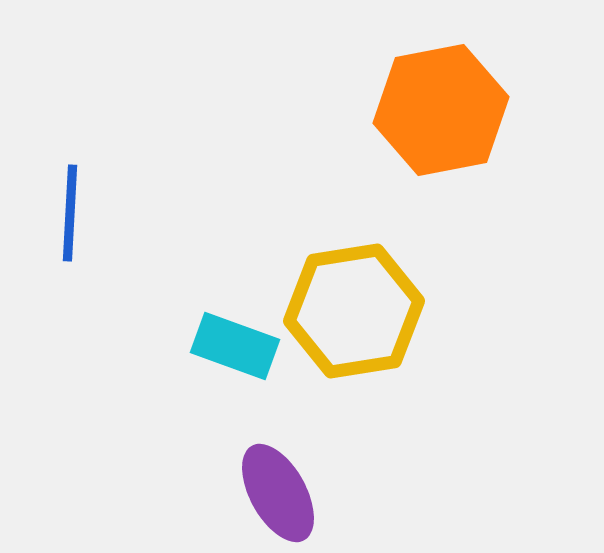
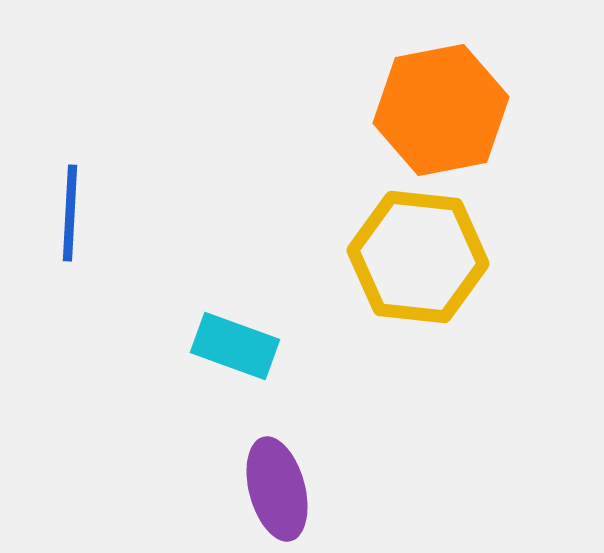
yellow hexagon: moved 64 px right, 54 px up; rotated 15 degrees clockwise
purple ellipse: moved 1 px left, 4 px up; rotated 14 degrees clockwise
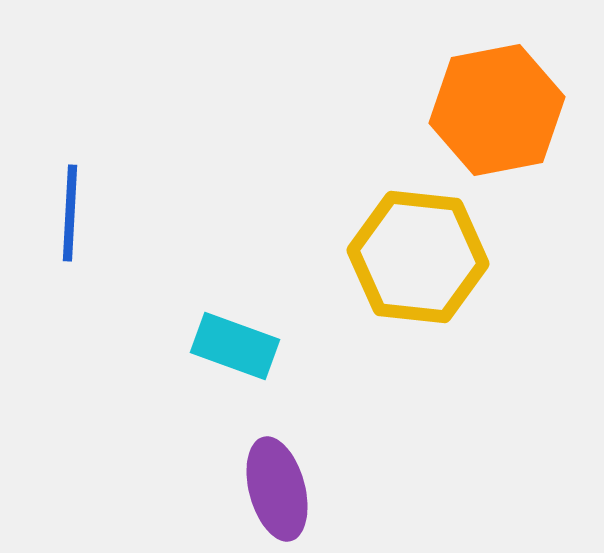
orange hexagon: moved 56 px right
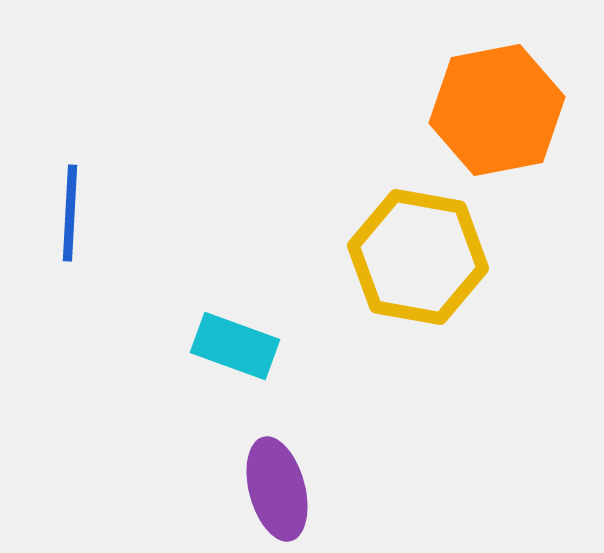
yellow hexagon: rotated 4 degrees clockwise
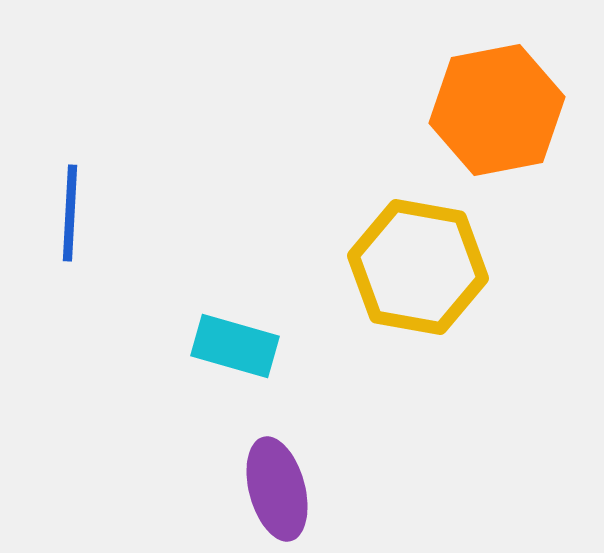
yellow hexagon: moved 10 px down
cyan rectangle: rotated 4 degrees counterclockwise
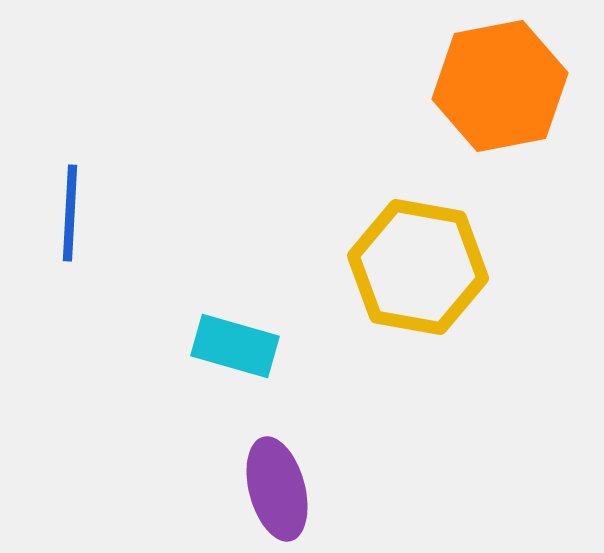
orange hexagon: moved 3 px right, 24 px up
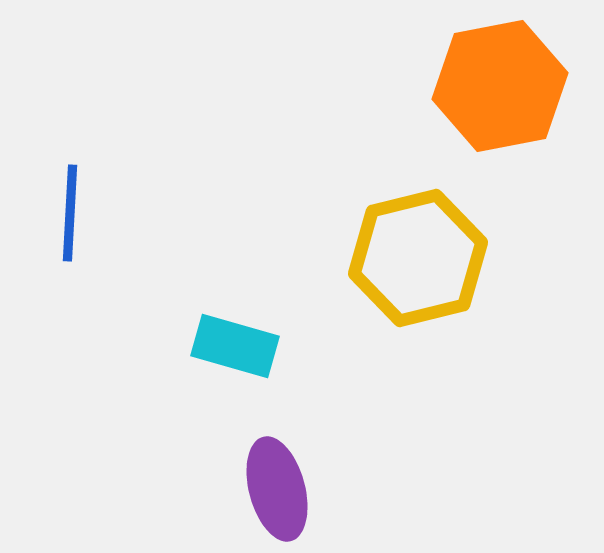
yellow hexagon: moved 9 px up; rotated 24 degrees counterclockwise
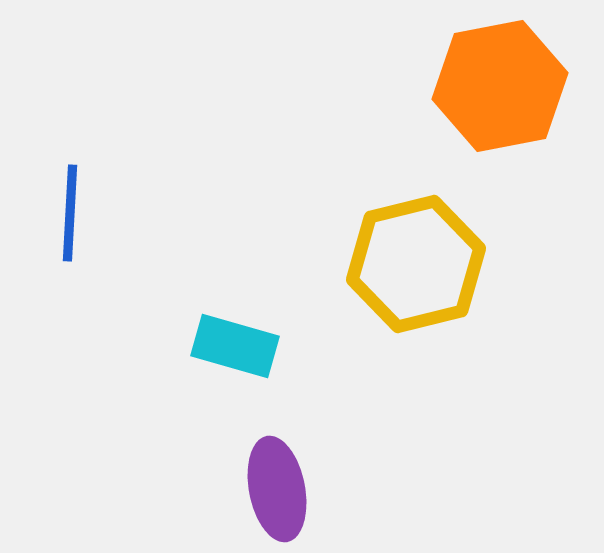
yellow hexagon: moved 2 px left, 6 px down
purple ellipse: rotated 4 degrees clockwise
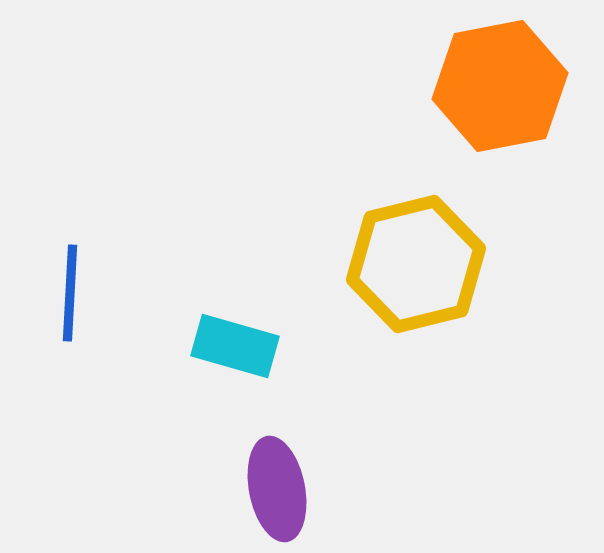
blue line: moved 80 px down
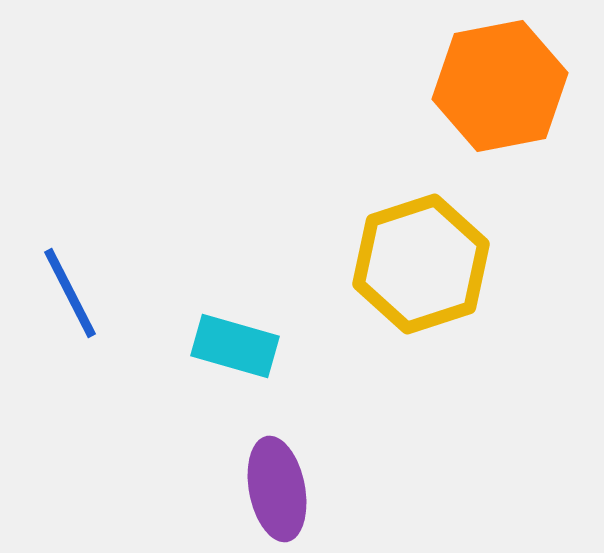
yellow hexagon: moved 5 px right; rotated 4 degrees counterclockwise
blue line: rotated 30 degrees counterclockwise
